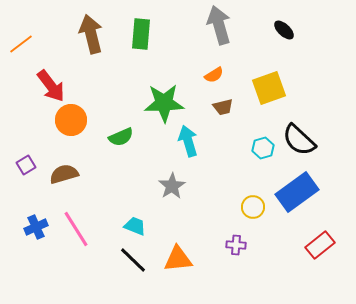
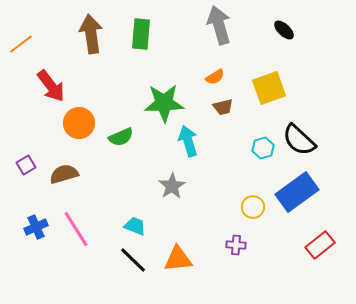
brown arrow: rotated 6 degrees clockwise
orange semicircle: moved 1 px right, 2 px down
orange circle: moved 8 px right, 3 px down
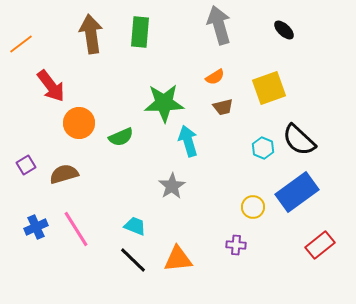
green rectangle: moved 1 px left, 2 px up
cyan hexagon: rotated 20 degrees counterclockwise
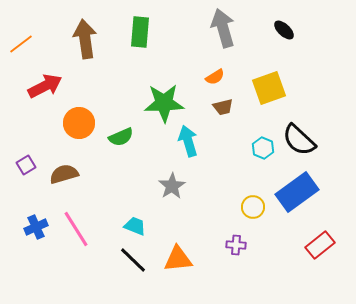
gray arrow: moved 4 px right, 3 px down
brown arrow: moved 6 px left, 5 px down
red arrow: moved 6 px left; rotated 80 degrees counterclockwise
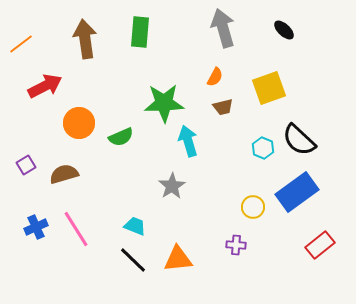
orange semicircle: rotated 30 degrees counterclockwise
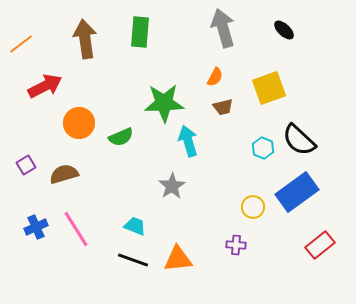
black line: rotated 24 degrees counterclockwise
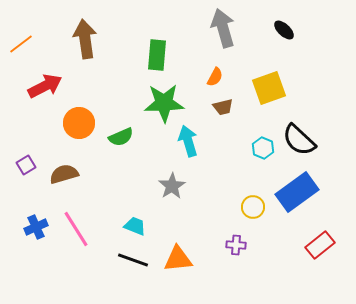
green rectangle: moved 17 px right, 23 px down
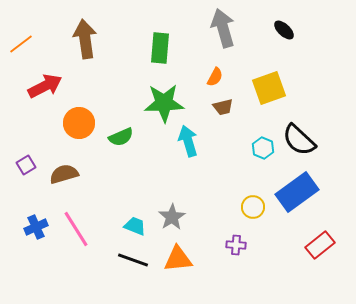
green rectangle: moved 3 px right, 7 px up
gray star: moved 31 px down
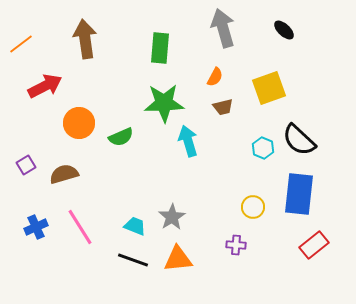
blue rectangle: moved 2 px right, 2 px down; rotated 48 degrees counterclockwise
pink line: moved 4 px right, 2 px up
red rectangle: moved 6 px left
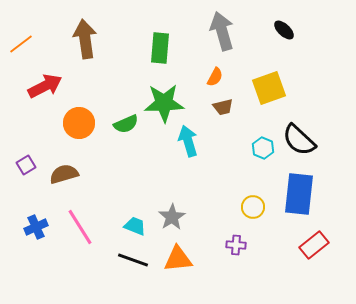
gray arrow: moved 1 px left, 3 px down
green semicircle: moved 5 px right, 13 px up
